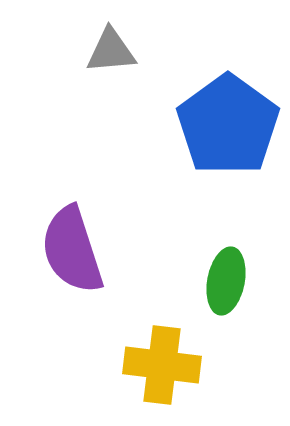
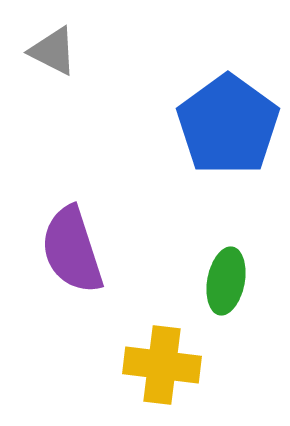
gray triangle: moved 58 px left; rotated 32 degrees clockwise
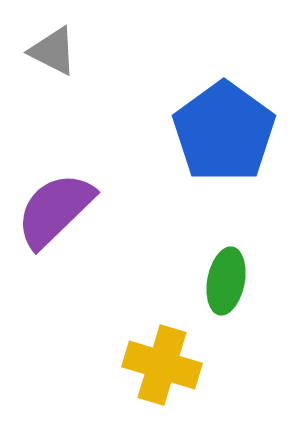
blue pentagon: moved 4 px left, 7 px down
purple semicircle: moved 17 px left, 40 px up; rotated 64 degrees clockwise
yellow cross: rotated 10 degrees clockwise
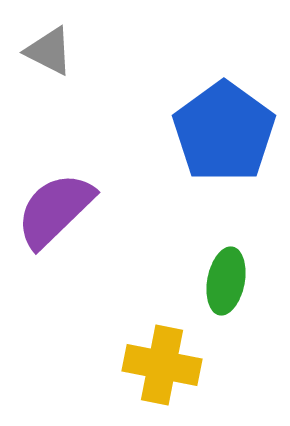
gray triangle: moved 4 px left
yellow cross: rotated 6 degrees counterclockwise
